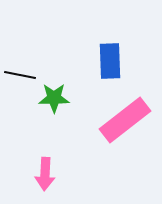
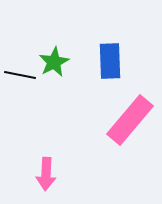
green star: moved 36 px up; rotated 28 degrees counterclockwise
pink rectangle: moved 5 px right; rotated 12 degrees counterclockwise
pink arrow: moved 1 px right
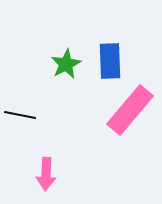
green star: moved 12 px right, 2 px down
black line: moved 40 px down
pink rectangle: moved 10 px up
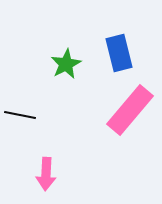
blue rectangle: moved 9 px right, 8 px up; rotated 12 degrees counterclockwise
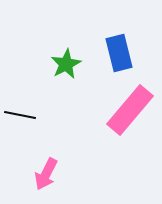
pink arrow: rotated 24 degrees clockwise
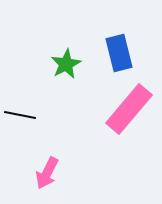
pink rectangle: moved 1 px left, 1 px up
pink arrow: moved 1 px right, 1 px up
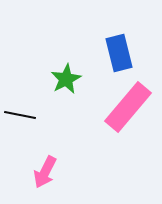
green star: moved 15 px down
pink rectangle: moved 1 px left, 2 px up
pink arrow: moved 2 px left, 1 px up
